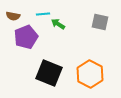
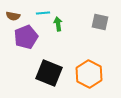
cyan line: moved 1 px up
green arrow: rotated 48 degrees clockwise
orange hexagon: moved 1 px left
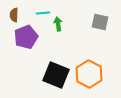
brown semicircle: moved 1 px right, 1 px up; rotated 80 degrees clockwise
black square: moved 7 px right, 2 px down
